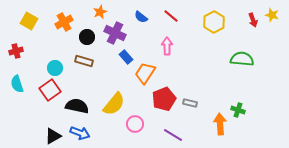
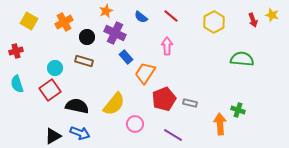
orange star: moved 6 px right, 1 px up
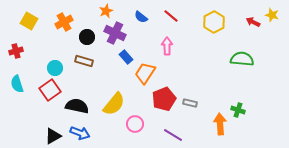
red arrow: moved 2 px down; rotated 136 degrees clockwise
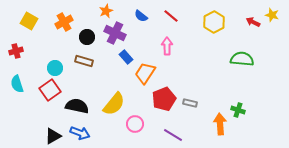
blue semicircle: moved 1 px up
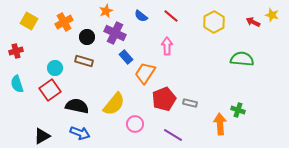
black triangle: moved 11 px left
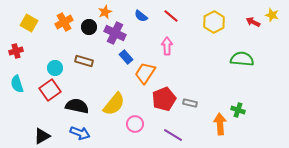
orange star: moved 1 px left, 1 px down
yellow square: moved 2 px down
black circle: moved 2 px right, 10 px up
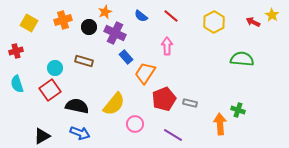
yellow star: rotated 16 degrees clockwise
orange cross: moved 1 px left, 2 px up; rotated 12 degrees clockwise
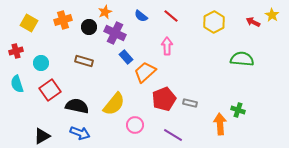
cyan circle: moved 14 px left, 5 px up
orange trapezoid: moved 1 px up; rotated 15 degrees clockwise
pink circle: moved 1 px down
